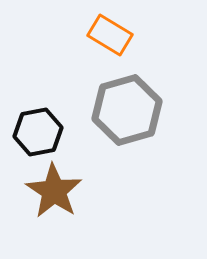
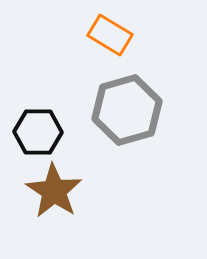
black hexagon: rotated 12 degrees clockwise
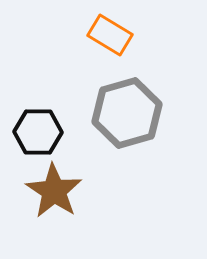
gray hexagon: moved 3 px down
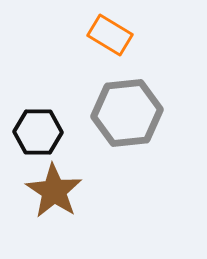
gray hexagon: rotated 10 degrees clockwise
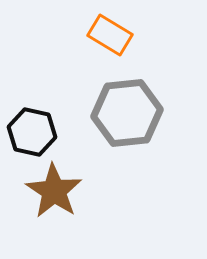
black hexagon: moved 6 px left; rotated 12 degrees clockwise
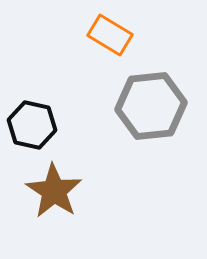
gray hexagon: moved 24 px right, 7 px up
black hexagon: moved 7 px up
